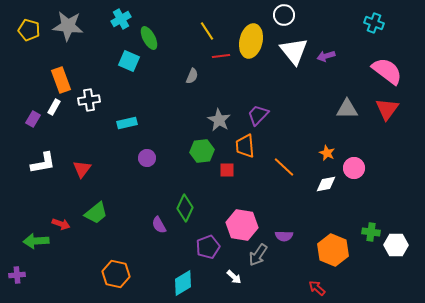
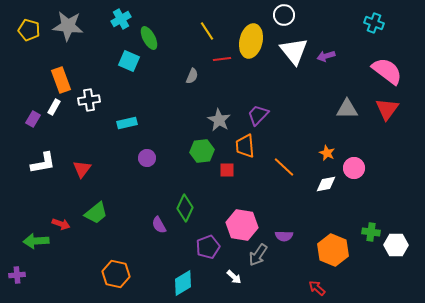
red line at (221, 56): moved 1 px right, 3 px down
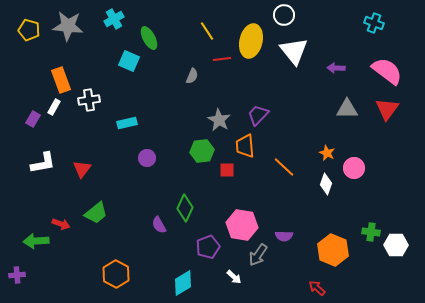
cyan cross at (121, 19): moved 7 px left
purple arrow at (326, 56): moved 10 px right, 12 px down; rotated 18 degrees clockwise
white diamond at (326, 184): rotated 60 degrees counterclockwise
orange hexagon at (116, 274): rotated 16 degrees clockwise
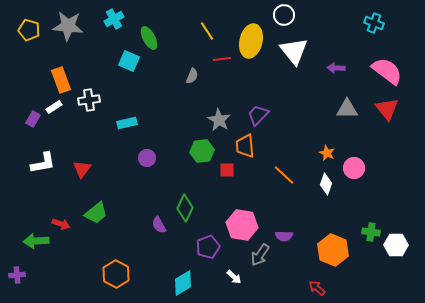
white rectangle at (54, 107): rotated 28 degrees clockwise
red triangle at (387, 109): rotated 15 degrees counterclockwise
orange line at (284, 167): moved 8 px down
gray arrow at (258, 255): moved 2 px right
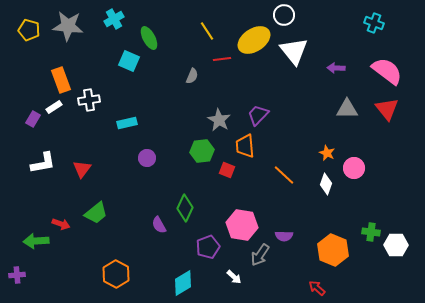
yellow ellipse at (251, 41): moved 3 px right, 1 px up; rotated 44 degrees clockwise
red square at (227, 170): rotated 21 degrees clockwise
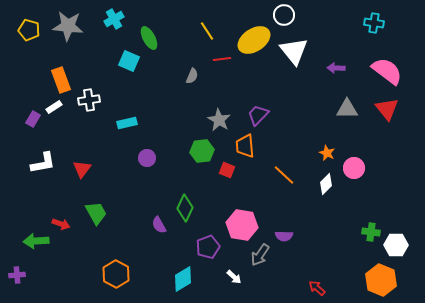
cyan cross at (374, 23): rotated 12 degrees counterclockwise
white diamond at (326, 184): rotated 25 degrees clockwise
green trapezoid at (96, 213): rotated 80 degrees counterclockwise
orange hexagon at (333, 250): moved 48 px right, 30 px down
cyan diamond at (183, 283): moved 4 px up
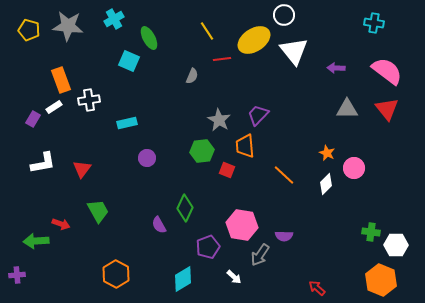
green trapezoid at (96, 213): moved 2 px right, 2 px up
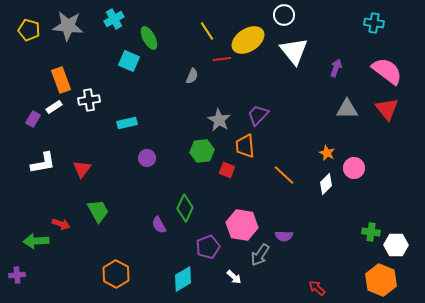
yellow ellipse at (254, 40): moved 6 px left
purple arrow at (336, 68): rotated 108 degrees clockwise
